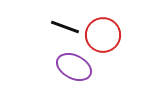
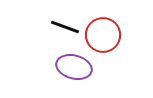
purple ellipse: rotated 12 degrees counterclockwise
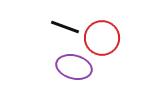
red circle: moved 1 px left, 3 px down
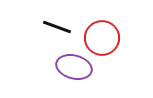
black line: moved 8 px left
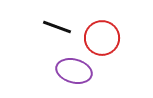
purple ellipse: moved 4 px down
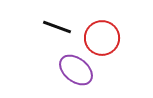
purple ellipse: moved 2 px right, 1 px up; rotated 24 degrees clockwise
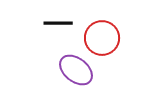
black line: moved 1 px right, 4 px up; rotated 20 degrees counterclockwise
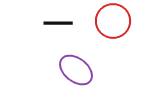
red circle: moved 11 px right, 17 px up
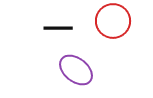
black line: moved 5 px down
